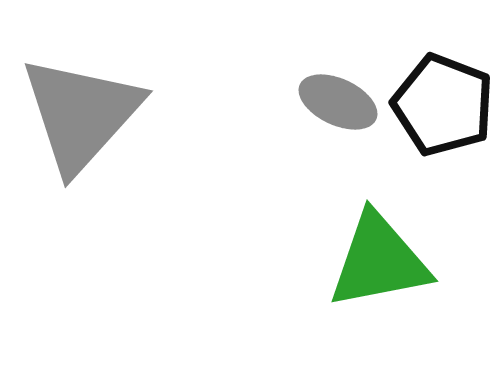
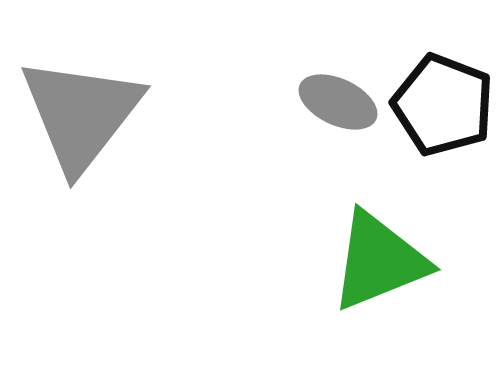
gray triangle: rotated 4 degrees counterclockwise
green triangle: rotated 11 degrees counterclockwise
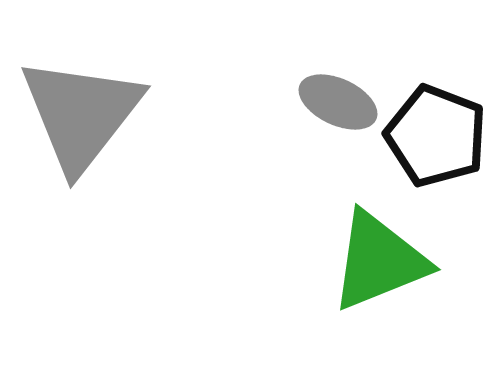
black pentagon: moved 7 px left, 31 px down
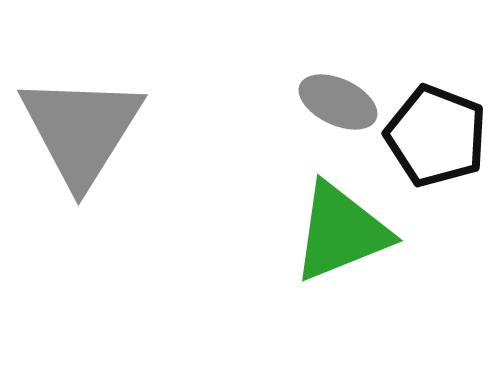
gray triangle: moved 16 px down; rotated 6 degrees counterclockwise
green triangle: moved 38 px left, 29 px up
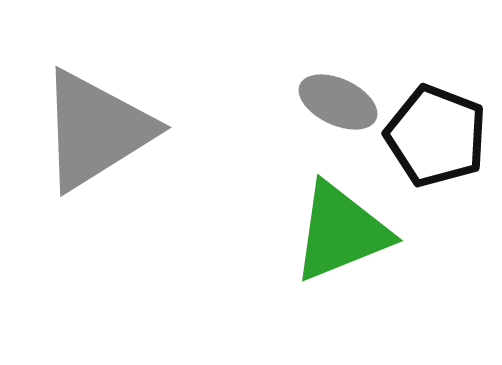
gray triangle: moved 15 px right; rotated 26 degrees clockwise
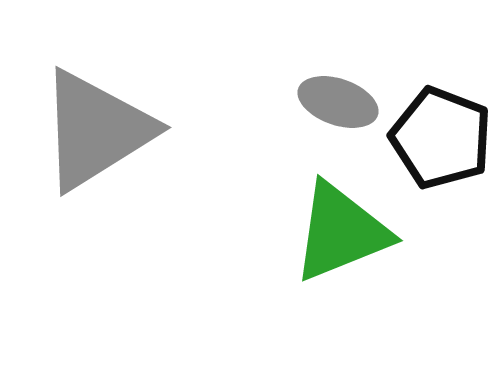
gray ellipse: rotated 6 degrees counterclockwise
black pentagon: moved 5 px right, 2 px down
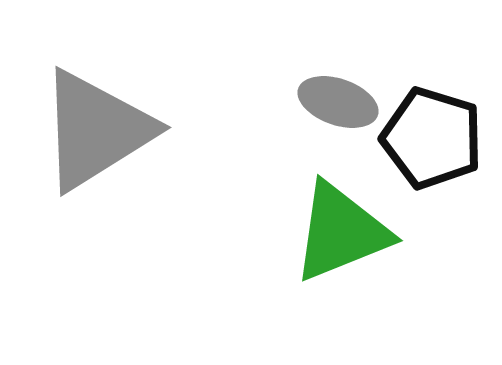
black pentagon: moved 9 px left; rotated 4 degrees counterclockwise
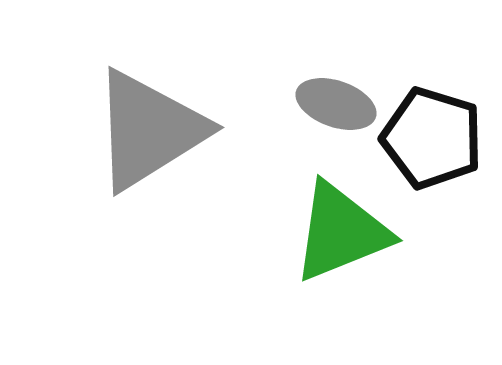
gray ellipse: moved 2 px left, 2 px down
gray triangle: moved 53 px right
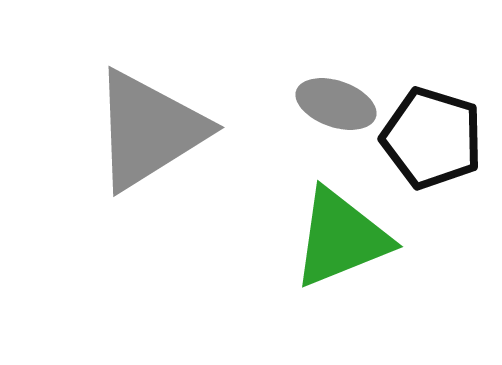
green triangle: moved 6 px down
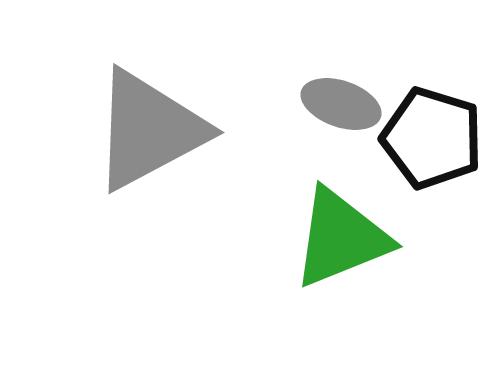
gray ellipse: moved 5 px right
gray triangle: rotated 4 degrees clockwise
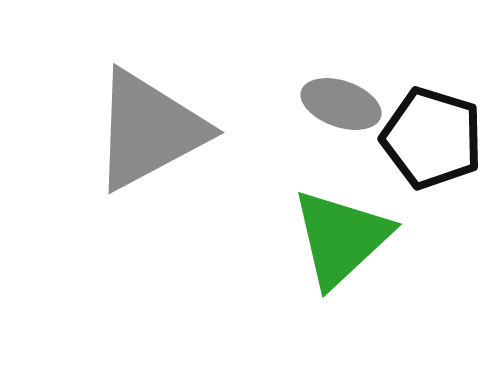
green triangle: rotated 21 degrees counterclockwise
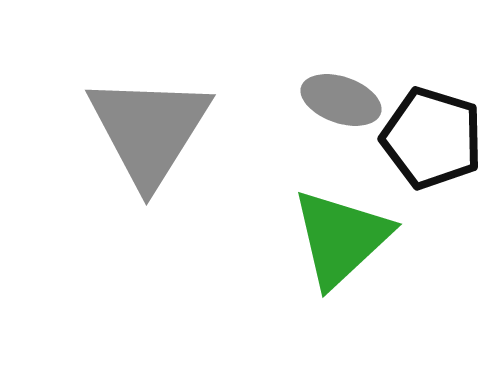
gray ellipse: moved 4 px up
gray triangle: rotated 30 degrees counterclockwise
